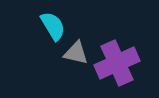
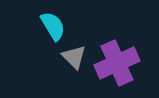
gray triangle: moved 2 px left, 4 px down; rotated 32 degrees clockwise
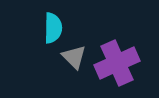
cyan semicircle: moved 2 px down; rotated 32 degrees clockwise
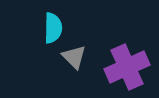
purple cross: moved 10 px right, 4 px down
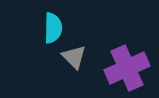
purple cross: moved 1 px down
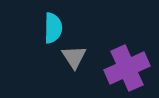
gray triangle: rotated 12 degrees clockwise
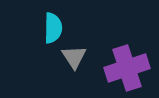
purple cross: rotated 6 degrees clockwise
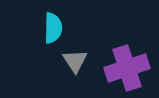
gray triangle: moved 1 px right, 4 px down
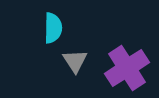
purple cross: rotated 15 degrees counterclockwise
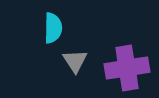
purple cross: rotated 24 degrees clockwise
